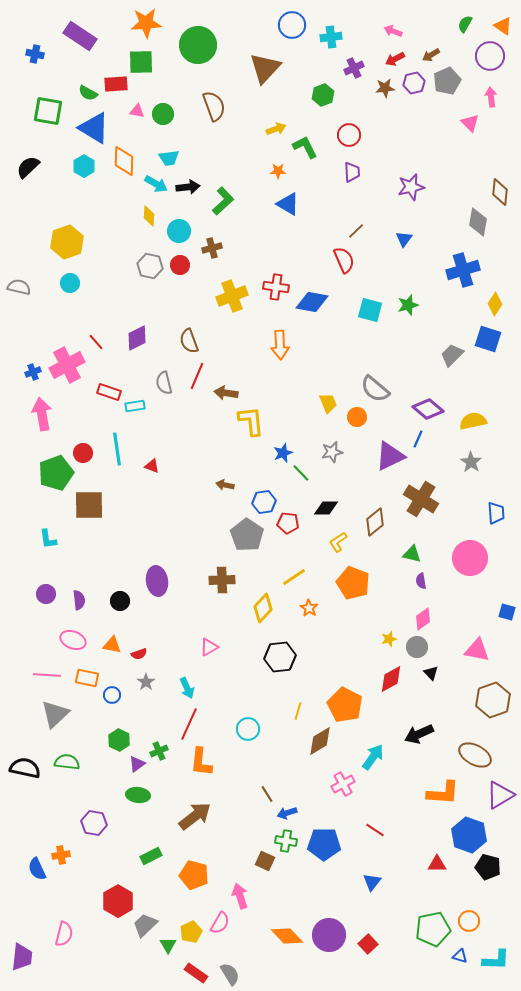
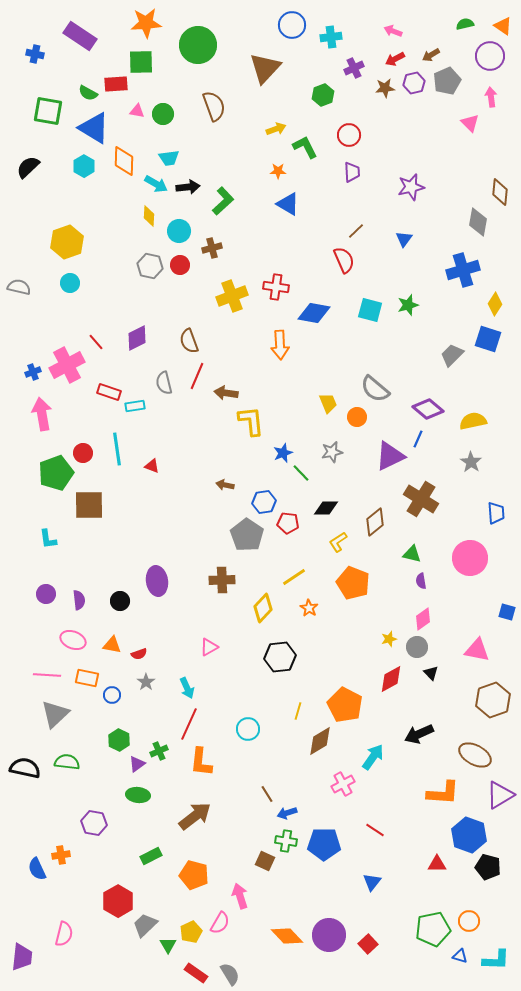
green semicircle at (465, 24): rotated 48 degrees clockwise
blue diamond at (312, 302): moved 2 px right, 11 px down
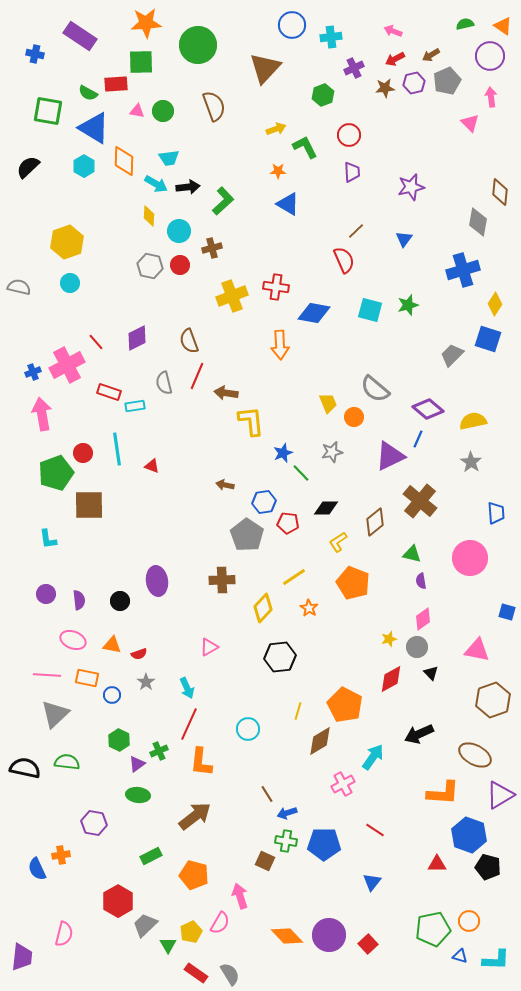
green circle at (163, 114): moved 3 px up
orange circle at (357, 417): moved 3 px left
brown cross at (421, 499): moved 1 px left, 2 px down; rotated 8 degrees clockwise
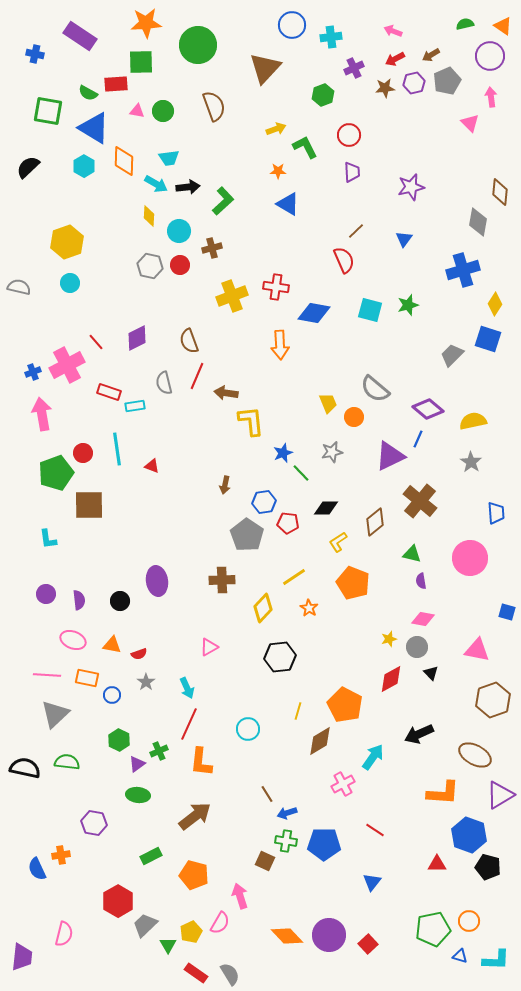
brown arrow at (225, 485): rotated 90 degrees counterclockwise
pink diamond at (423, 619): rotated 45 degrees clockwise
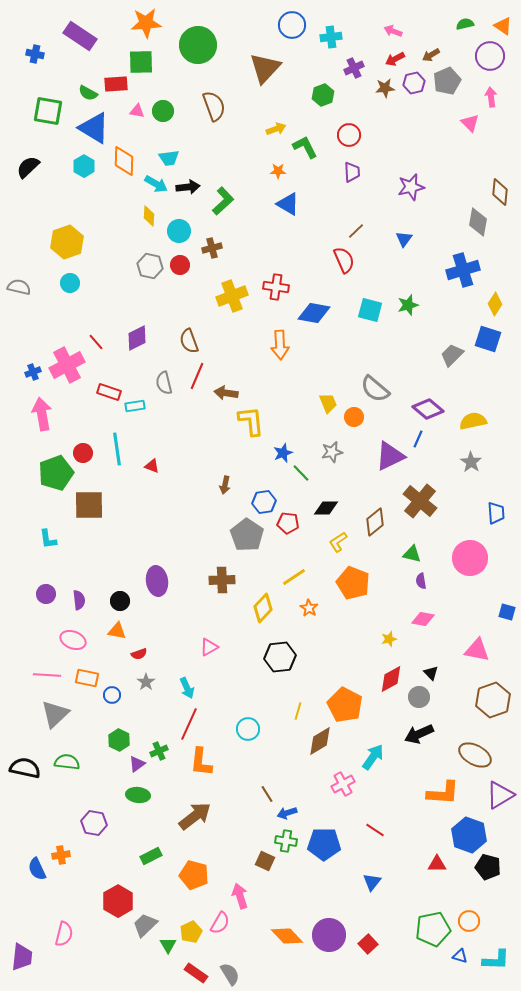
orange triangle at (112, 645): moved 5 px right, 14 px up
gray circle at (417, 647): moved 2 px right, 50 px down
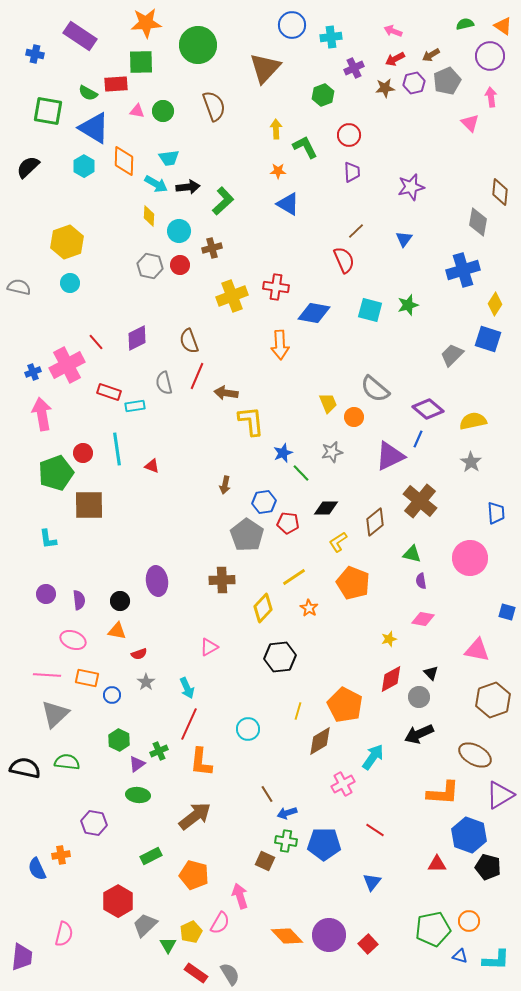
yellow arrow at (276, 129): rotated 72 degrees counterclockwise
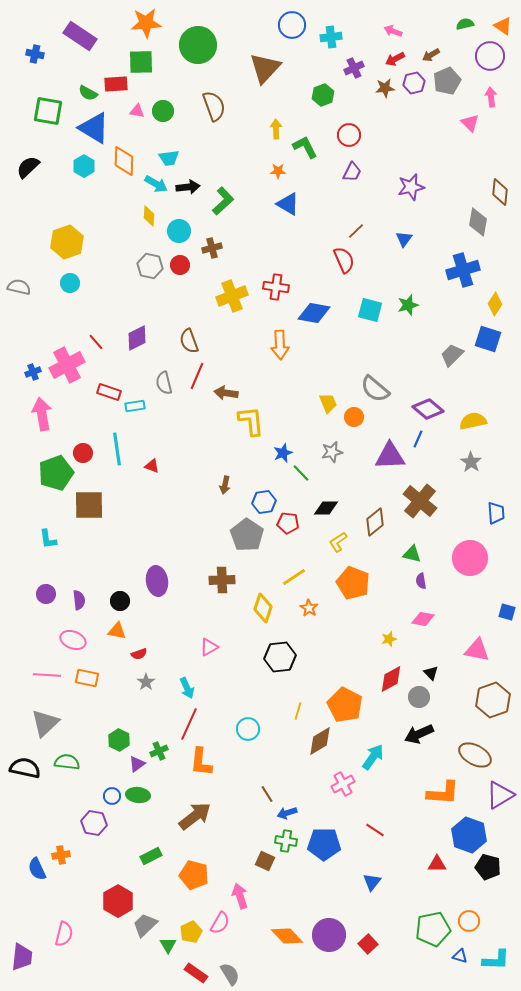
purple trapezoid at (352, 172): rotated 30 degrees clockwise
purple triangle at (390, 456): rotated 24 degrees clockwise
yellow diamond at (263, 608): rotated 24 degrees counterclockwise
blue circle at (112, 695): moved 101 px down
gray triangle at (55, 714): moved 10 px left, 9 px down
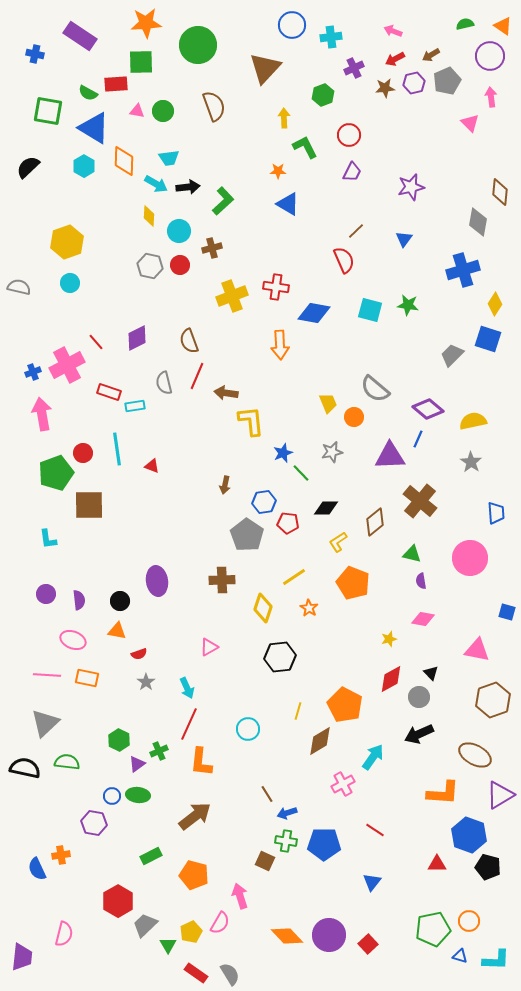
yellow arrow at (276, 129): moved 8 px right, 11 px up
green star at (408, 305): rotated 25 degrees clockwise
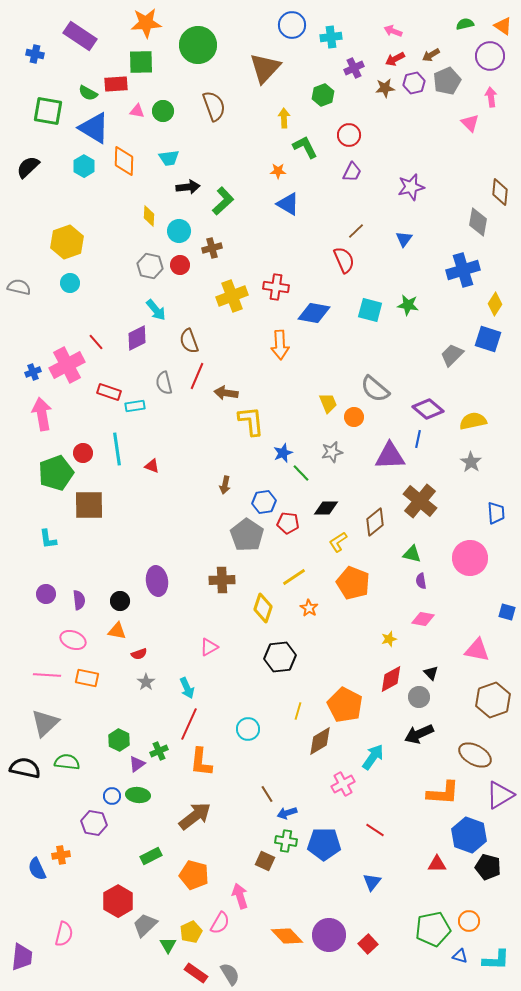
cyan arrow at (156, 184): moved 126 px down; rotated 20 degrees clockwise
blue line at (418, 439): rotated 12 degrees counterclockwise
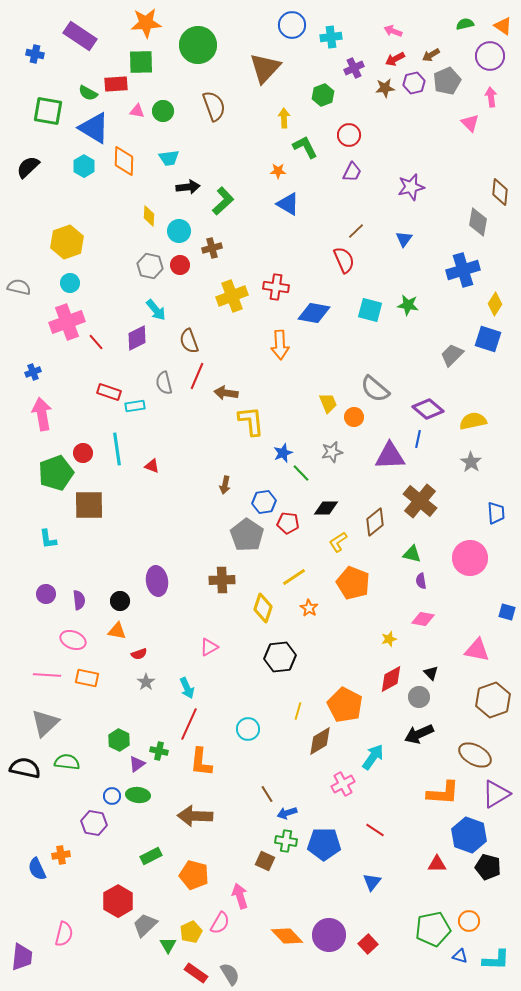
pink cross at (67, 365): moved 43 px up; rotated 8 degrees clockwise
green cross at (159, 751): rotated 36 degrees clockwise
purple triangle at (500, 795): moved 4 px left, 1 px up
brown arrow at (195, 816): rotated 140 degrees counterclockwise
